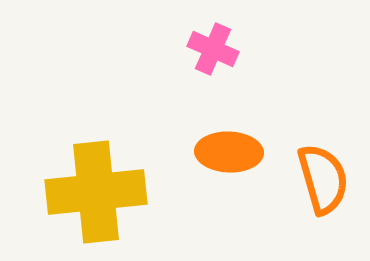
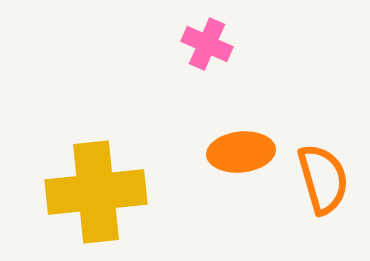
pink cross: moved 6 px left, 5 px up
orange ellipse: moved 12 px right; rotated 8 degrees counterclockwise
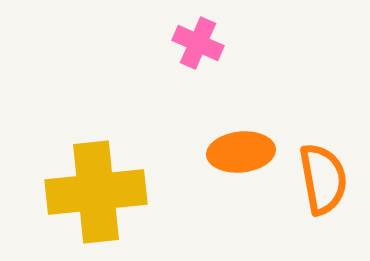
pink cross: moved 9 px left, 1 px up
orange semicircle: rotated 6 degrees clockwise
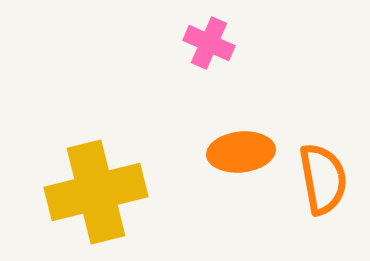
pink cross: moved 11 px right
yellow cross: rotated 8 degrees counterclockwise
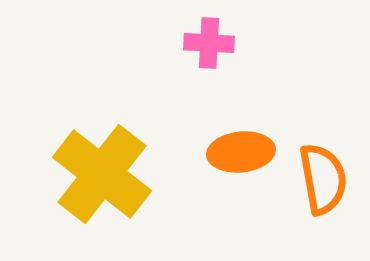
pink cross: rotated 21 degrees counterclockwise
yellow cross: moved 6 px right, 18 px up; rotated 38 degrees counterclockwise
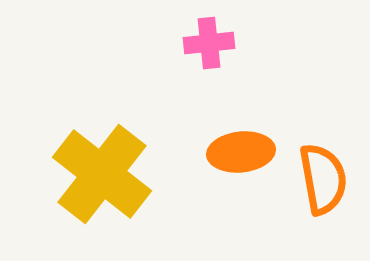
pink cross: rotated 9 degrees counterclockwise
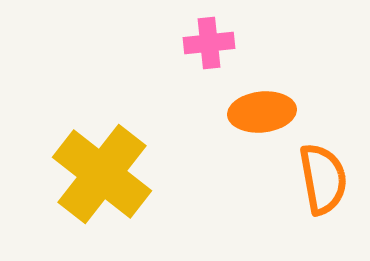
orange ellipse: moved 21 px right, 40 px up
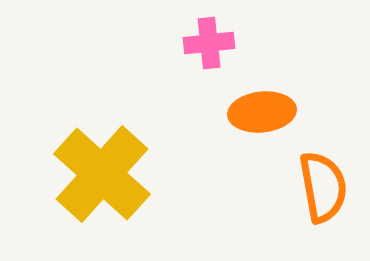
yellow cross: rotated 4 degrees clockwise
orange semicircle: moved 8 px down
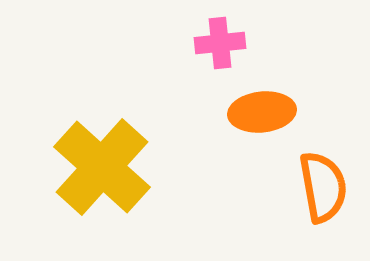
pink cross: moved 11 px right
yellow cross: moved 7 px up
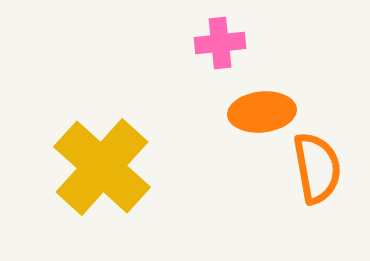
orange semicircle: moved 6 px left, 19 px up
